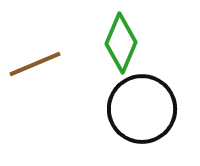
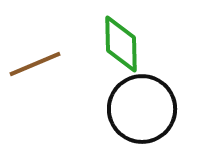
green diamond: moved 1 px down; rotated 24 degrees counterclockwise
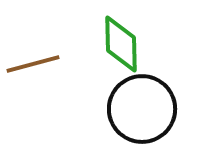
brown line: moved 2 px left; rotated 8 degrees clockwise
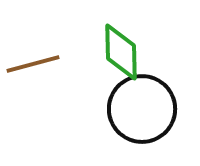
green diamond: moved 8 px down
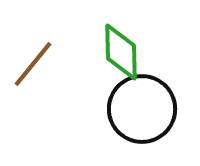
brown line: rotated 36 degrees counterclockwise
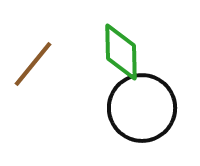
black circle: moved 1 px up
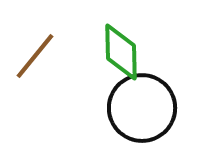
brown line: moved 2 px right, 8 px up
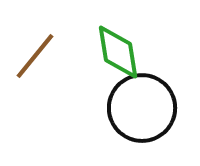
green diamond: moved 3 px left; rotated 8 degrees counterclockwise
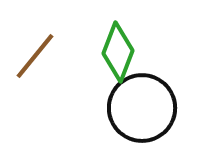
green diamond: rotated 30 degrees clockwise
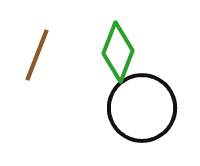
brown line: moved 2 px right, 1 px up; rotated 18 degrees counterclockwise
